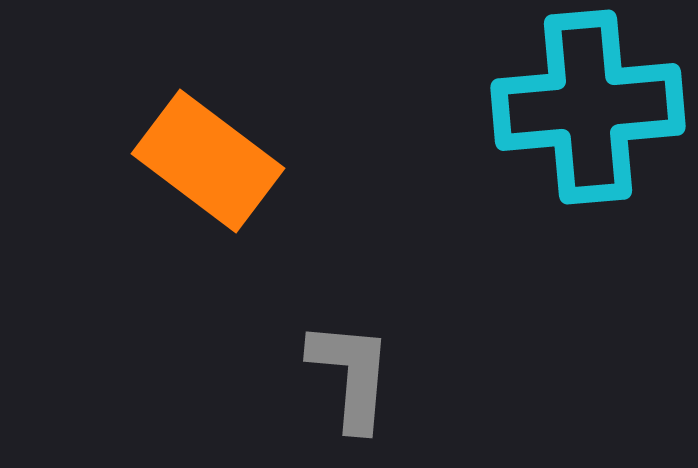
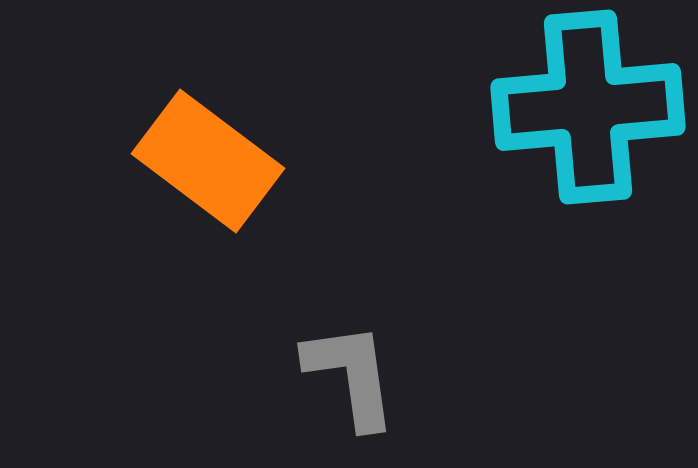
gray L-shape: rotated 13 degrees counterclockwise
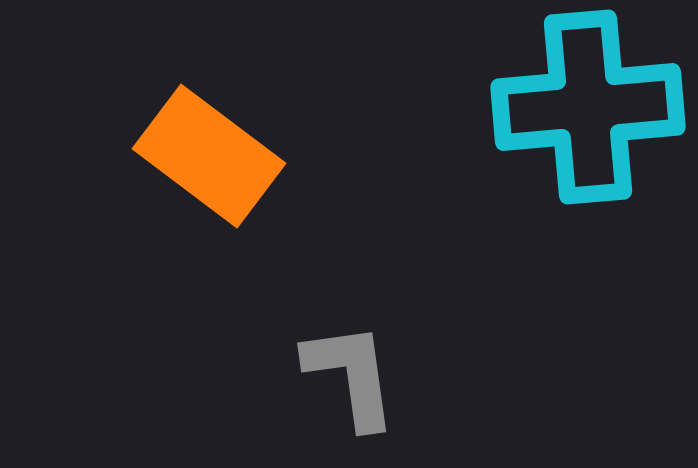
orange rectangle: moved 1 px right, 5 px up
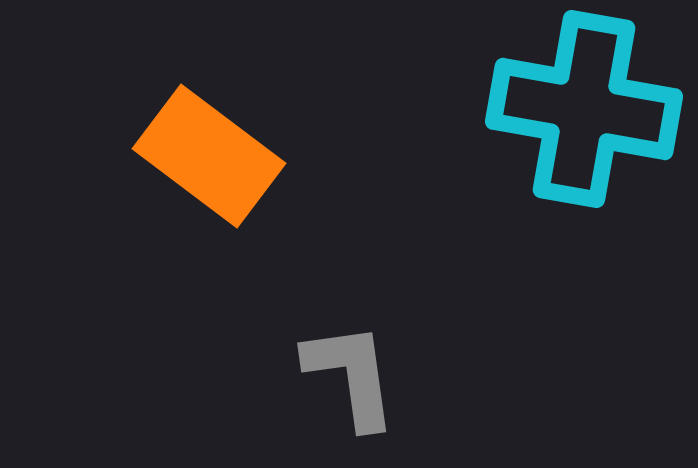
cyan cross: moved 4 px left, 2 px down; rotated 15 degrees clockwise
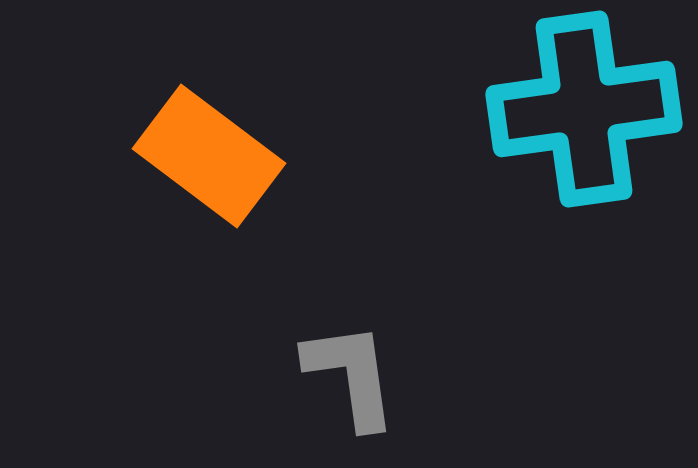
cyan cross: rotated 18 degrees counterclockwise
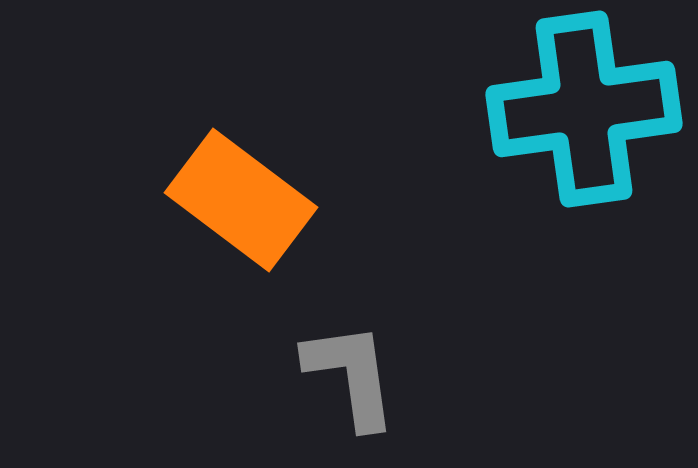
orange rectangle: moved 32 px right, 44 px down
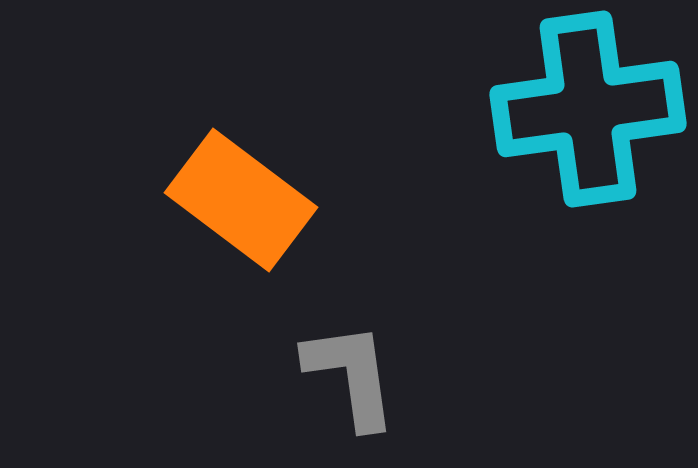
cyan cross: moved 4 px right
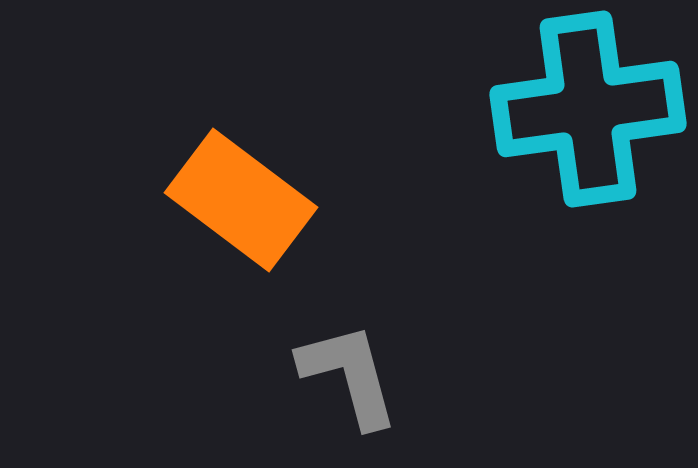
gray L-shape: moved 2 px left; rotated 7 degrees counterclockwise
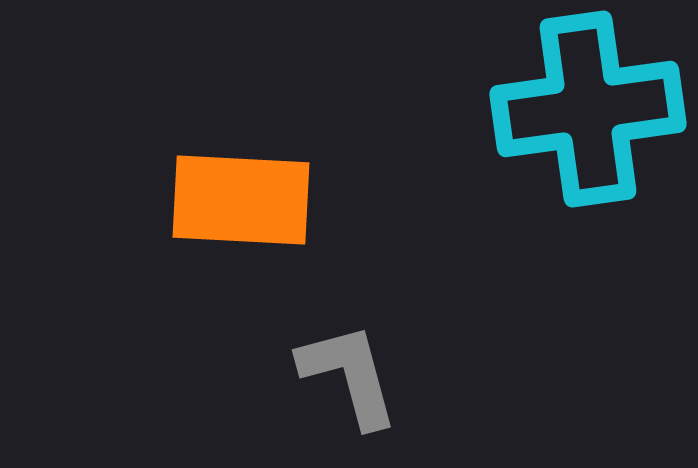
orange rectangle: rotated 34 degrees counterclockwise
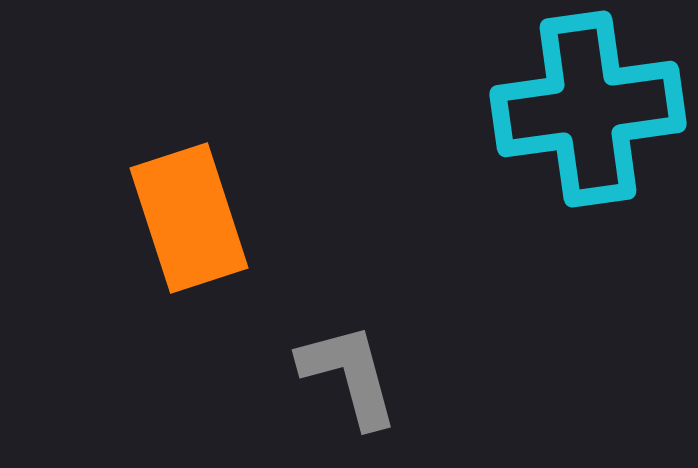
orange rectangle: moved 52 px left, 18 px down; rotated 69 degrees clockwise
